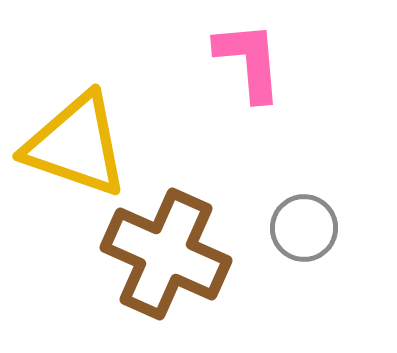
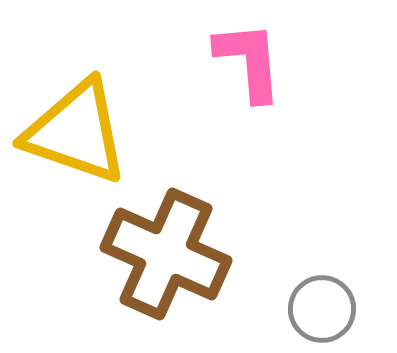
yellow triangle: moved 13 px up
gray circle: moved 18 px right, 81 px down
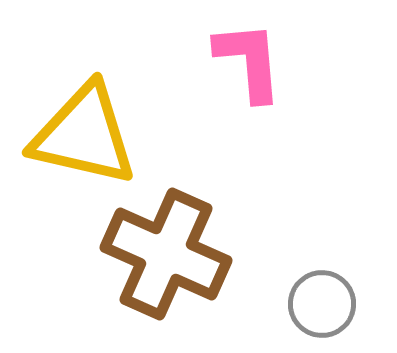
yellow triangle: moved 8 px right, 3 px down; rotated 6 degrees counterclockwise
gray circle: moved 5 px up
